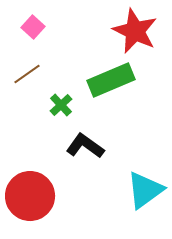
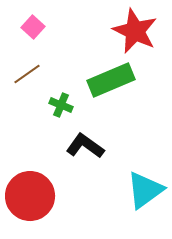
green cross: rotated 25 degrees counterclockwise
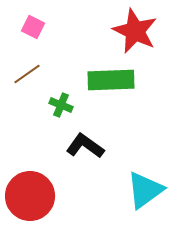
pink square: rotated 15 degrees counterclockwise
green rectangle: rotated 21 degrees clockwise
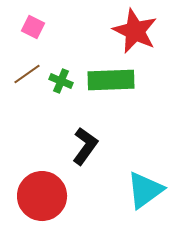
green cross: moved 24 px up
black L-shape: rotated 90 degrees clockwise
red circle: moved 12 px right
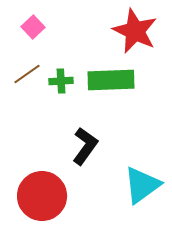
pink square: rotated 20 degrees clockwise
green cross: rotated 25 degrees counterclockwise
cyan triangle: moved 3 px left, 5 px up
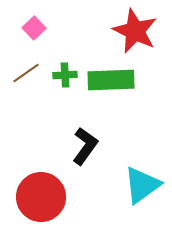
pink square: moved 1 px right, 1 px down
brown line: moved 1 px left, 1 px up
green cross: moved 4 px right, 6 px up
red circle: moved 1 px left, 1 px down
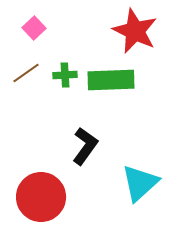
cyan triangle: moved 2 px left, 2 px up; rotated 6 degrees counterclockwise
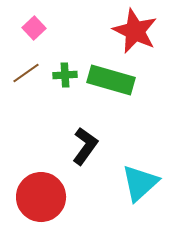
green rectangle: rotated 18 degrees clockwise
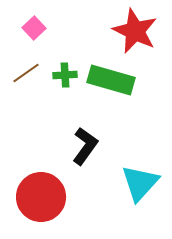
cyan triangle: rotated 6 degrees counterclockwise
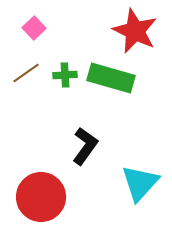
green rectangle: moved 2 px up
